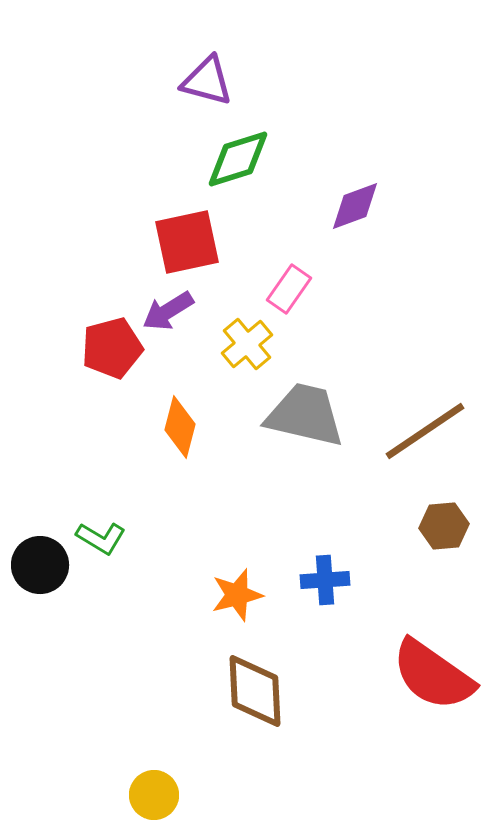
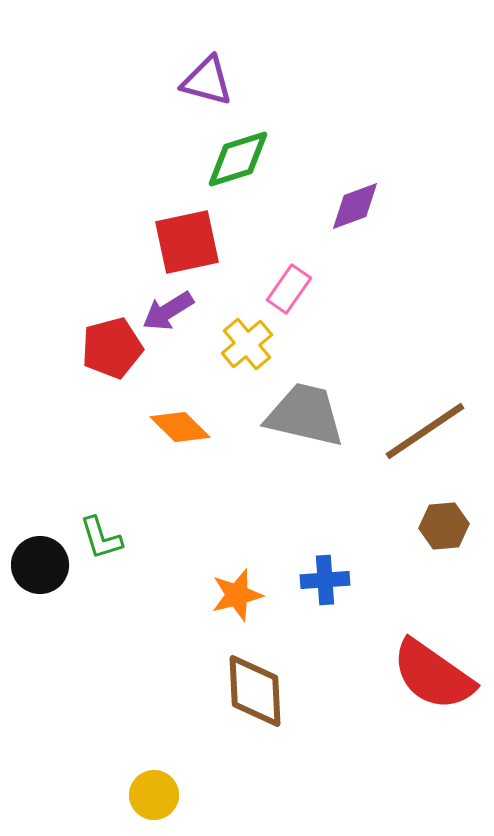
orange diamond: rotated 60 degrees counterclockwise
green L-shape: rotated 42 degrees clockwise
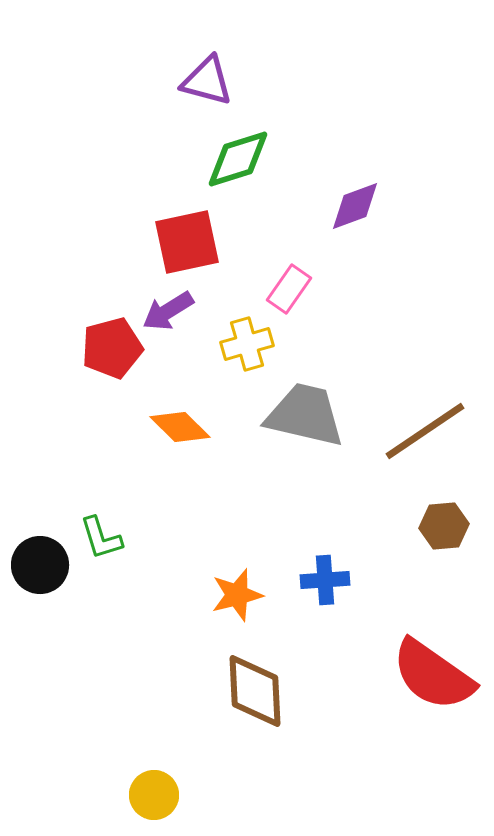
yellow cross: rotated 24 degrees clockwise
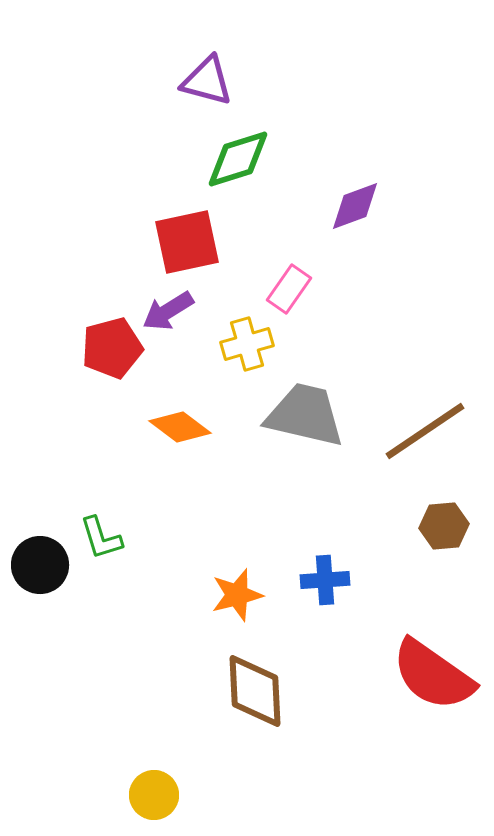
orange diamond: rotated 8 degrees counterclockwise
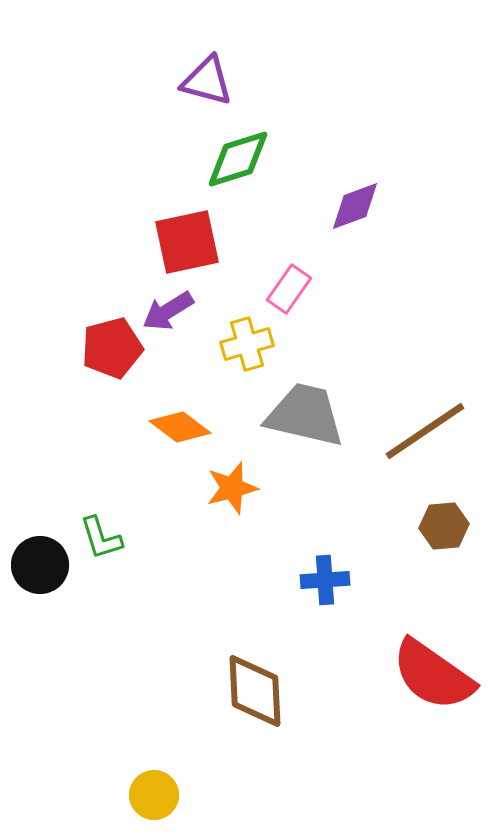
orange star: moved 5 px left, 107 px up
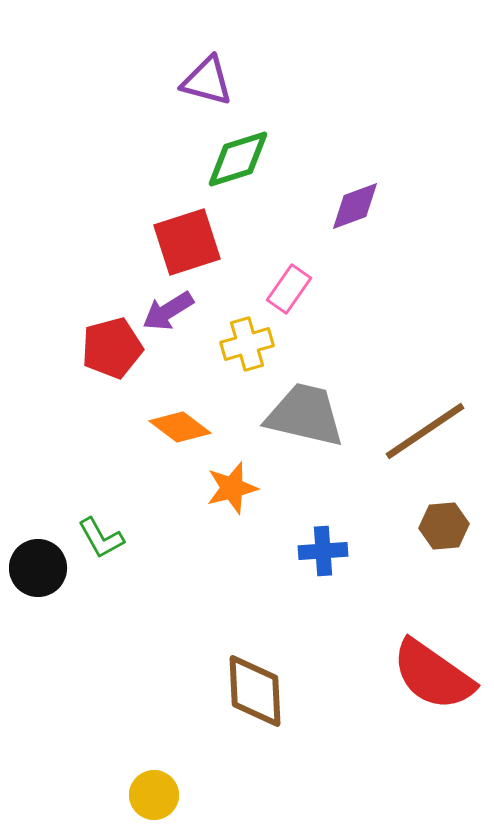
red square: rotated 6 degrees counterclockwise
green L-shape: rotated 12 degrees counterclockwise
black circle: moved 2 px left, 3 px down
blue cross: moved 2 px left, 29 px up
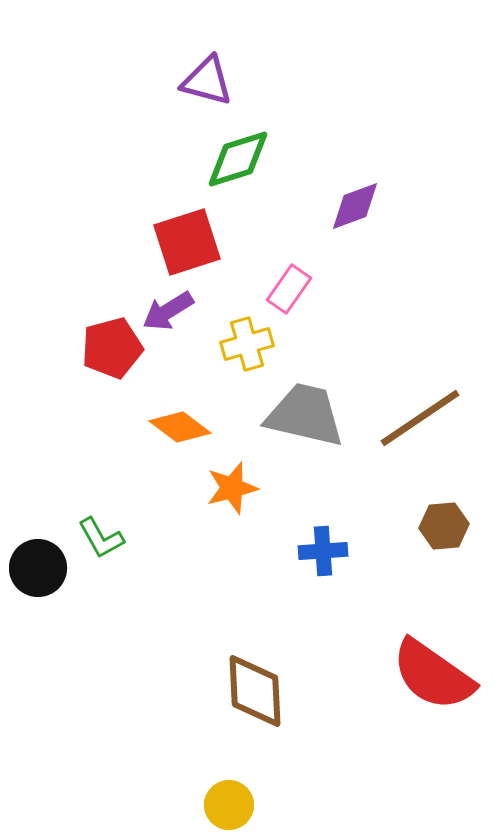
brown line: moved 5 px left, 13 px up
yellow circle: moved 75 px right, 10 px down
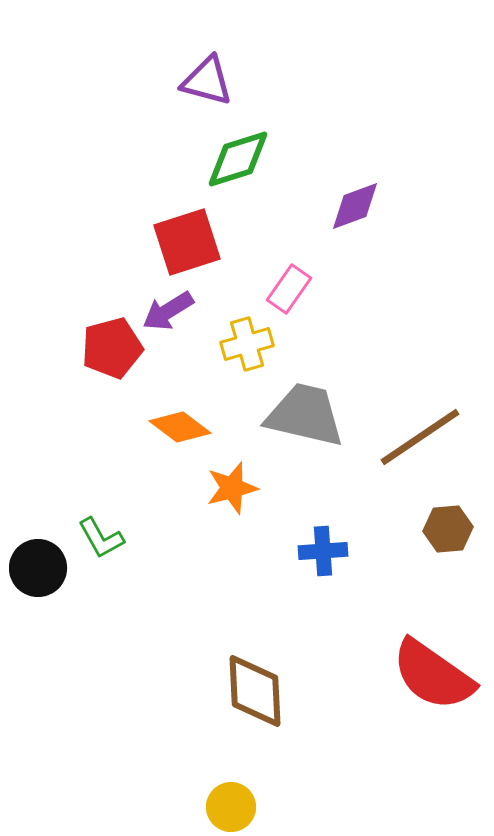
brown line: moved 19 px down
brown hexagon: moved 4 px right, 3 px down
yellow circle: moved 2 px right, 2 px down
